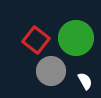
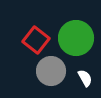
white semicircle: moved 3 px up
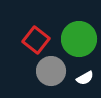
green circle: moved 3 px right, 1 px down
white semicircle: rotated 90 degrees clockwise
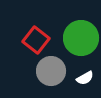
green circle: moved 2 px right, 1 px up
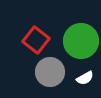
green circle: moved 3 px down
gray circle: moved 1 px left, 1 px down
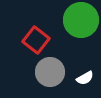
green circle: moved 21 px up
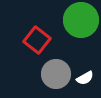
red square: moved 1 px right
gray circle: moved 6 px right, 2 px down
